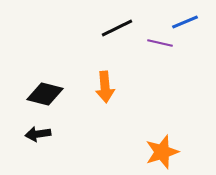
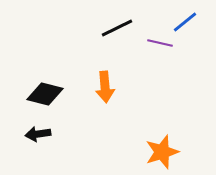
blue line: rotated 16 degrees counterclockwise
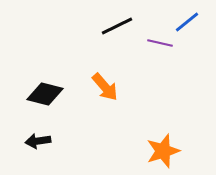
blue line: moved 2 px right
black line: moved 2 px up
orange arrow: rotated 36 degrees counterclockwise
black arrow: moved 7 px down
orange star: moved 1 px right, 1 px up
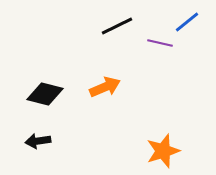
orange arrow: rotated 72 degrees counterclockwise
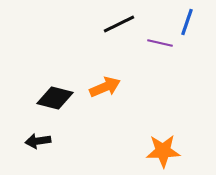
blue line: rotated 32 degrees counterclockwise
black line: moved 2 px right, 2 px up
black diamond: moved 10 px right, 4 px down
orange star: rotated 16 degrees clockwise
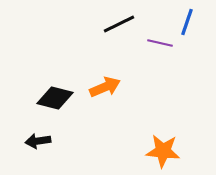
orange star: rotated 8 degrees clockwise
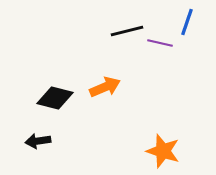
black line: moved 8 px right, 7 px down; rotated 12 degrees clockwise
orange star: rotated 12 degrees clockwise
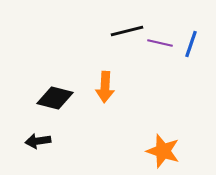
blue line: moved 4 px right, 22 px down
orange arrow: rotated 116 degrees clockwise
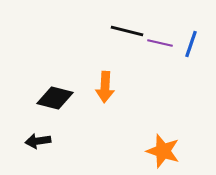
black line: rotated 28 degrees clockwise
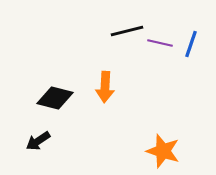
black line: rotated 28 degrees counterclockwise
black arrow: rotated 25 degrees counterclockwise
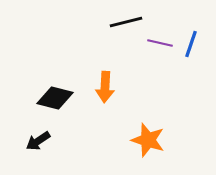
black line: moved 1 px left, 9 px up
orange star: moved 15 px left, 11 px up
